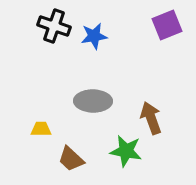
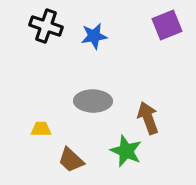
black cross: moved 8 px left
brown arrow: moved 3 px left
green star: rotated 12 degrees clockwise
brown trapezoid: moved 1 px down
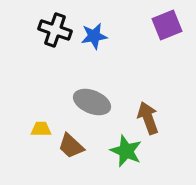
black cross: moved 9 px right, 4 px down
gray ellipse: moved 1 px left, 1 px down; rotated 21 degrees clockwise
brown trapezoid: moved 14 px up
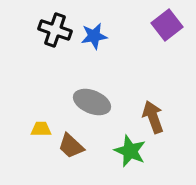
purple square: rotated 16 degrees counterclockwise
brown arrow: moved 5 px right, 1 px up
green star: moved 4 px right
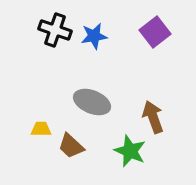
purple square: moved 12 px left, 7 px down
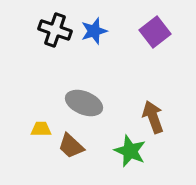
blue star: moved 5 px up; rotated 8 degrees counterclockwise
gray ellipse: moved 8 px left, 1 px down
